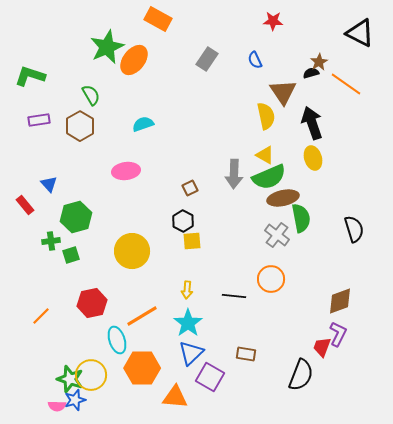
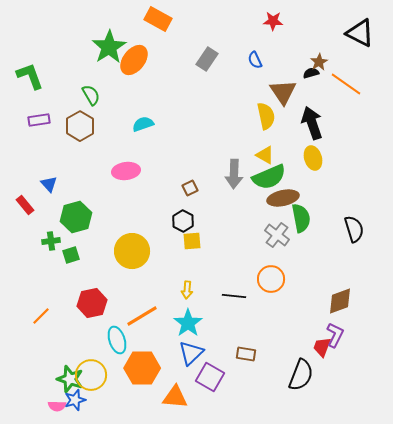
green star at (107, 47): moved 2 px right; rotated 8 degrees counterclockwise
green L-shape at (30, 76): rotated 52 degrees clockwise
purple L-shape at (338, 334): moved 3 px left, 1 px down
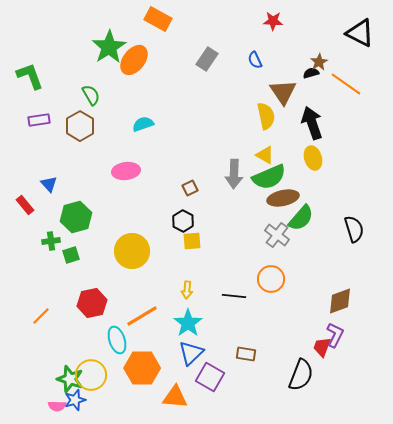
green semicircle at (301, 218): rotated 52 degrees clockwise
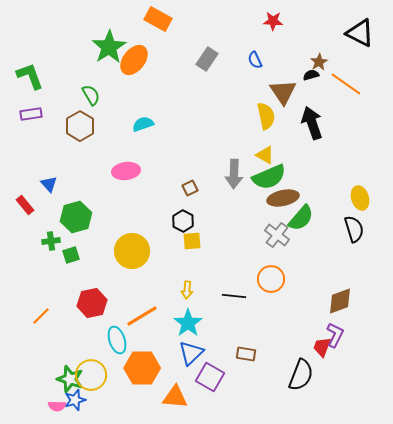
black semicircle at (311, 73): moved 2 px down
purple rectangle at (39, 120): moved 8 px left, 6 px up
yellow ellipse at (313, 158): moved 47 px right, 40 px down
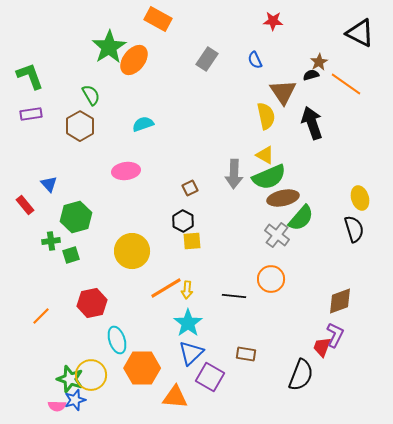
orange line at (142, 316): moved 24 px right, 28 px up
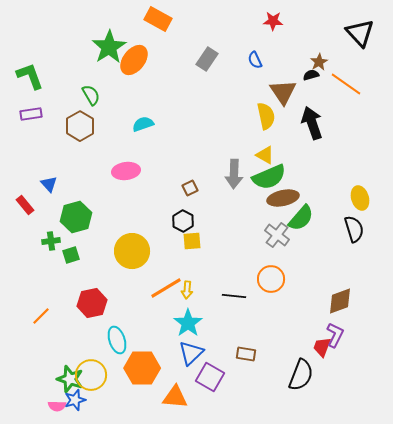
black triangle at (360, 33): rotated 20 degrees clockwise
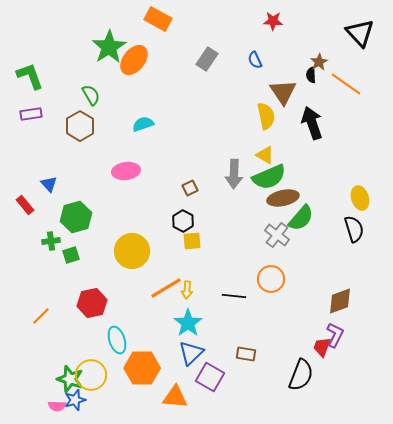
black semicircle at (311, 75): rotated 77 degrees counterclockwise
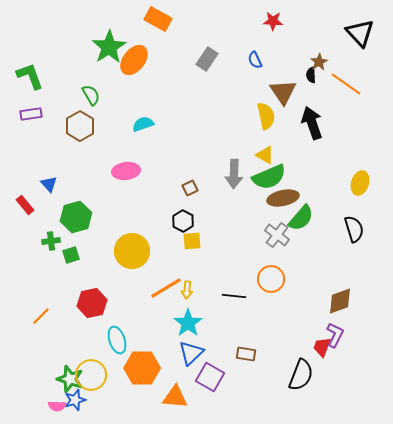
yellow ellipse at (360, 198): moved 15 px up; rotated 35 degrees clockwise
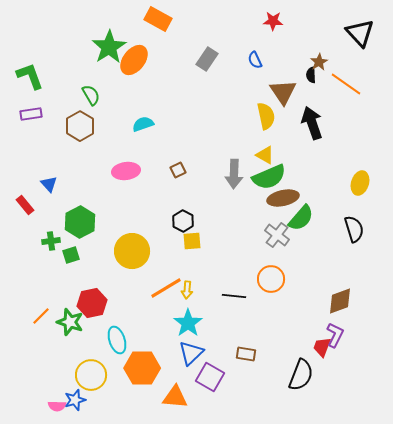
brown square at (190, 188): moved 12 px left, 18 px up
green hexagon at (76, 217): moved 4 px right, 5 px down; rotated 12 degrees counterclockwise
green star at (70, 379): moved 57 px up
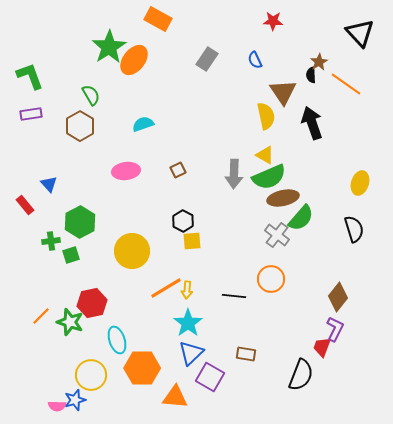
brown diamond at (340, 301): moved 2 px left, 4 px up; rotated 32 degrees counterclockwise
purple L-shape at (335, 335): moved 6 px up
